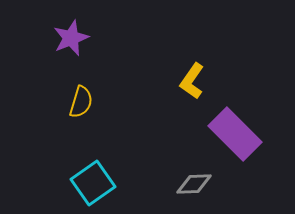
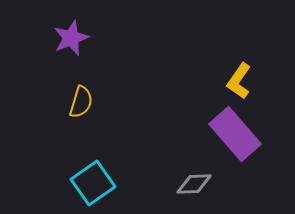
yellow L-shape: moved 47 px right
purple rectangle: rotated 4 degrees clockwise
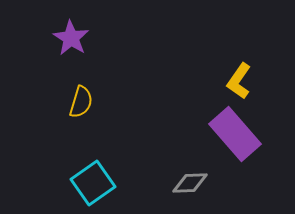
purple star: rotated 18 degrees counterclockwise
gray diamond: moved 4 px left, 1 px up
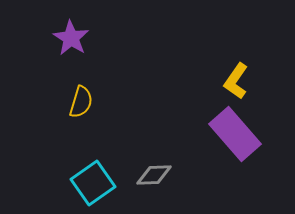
yellow L-shape: moved 3 px left
gray diamond: moved 36 px left, 8 px up
